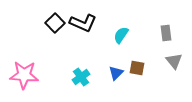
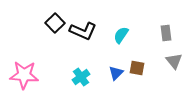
black L-shape: moved 8 px down
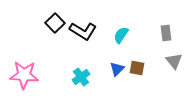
black L-shape: rotated 8 degrees clockwise
blue triangle: moved 1 px right, 4 px up
